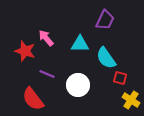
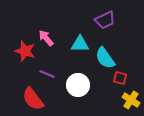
purple trapezoid: rotated 40 degrees clockwise
cyan semicircle: moved 1 px left
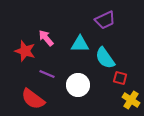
red semicircle: rotated 15 degrees counterclockwise
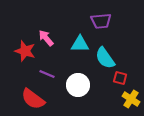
purple trapezoid: moved 4 px left, 1 px down; rotated 20 degrees clockwise
yellow cross: moved 1 px up
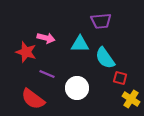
pink arrow: rotated 144 degrees clockwise
red star: moved 1 px right, 1 px down
white circle: moved 1 px left, 3 px down
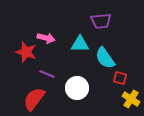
red semicircle: moved 1 px right; rotated 90 degrees clockwise
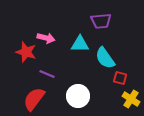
white circle: moved 1 px right, 8 px down
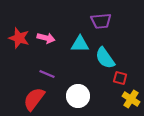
red star: moved 7 px left, 14 px up
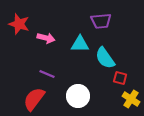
red star: moved 14 px up
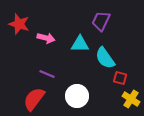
purple trapezoid: rotated 120 degrees clockwise
white circle: moved 1 px left
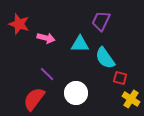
purple line: rotated 21 degrees clockwise
white circle: moved 1 px left, 3 px up
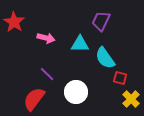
red star: moved 5 px left, 2 px up; rotated 15 degrees clockwise
white circle: moved 1 px up
yellow cross: rotated 12 degrees clockwise
